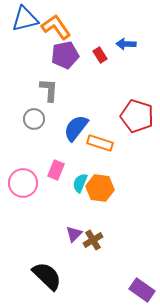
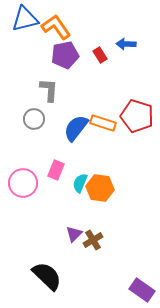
orange rectangle: moved 3 px right, 20 px up
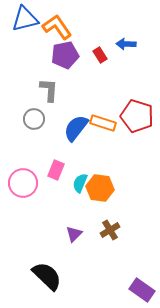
orange L-shape: moved 1 px right
brown cross: moved 17 px right, 10 px up
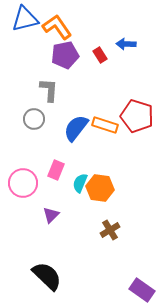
orange rectangle: moved 2 px right, 2 px down
purple triangle: moved 23 px left, 19 px up
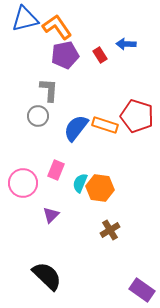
gray circle: moved 4 px right, 3 px up
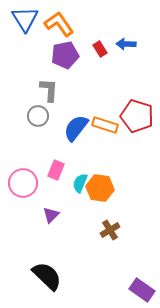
blue triangle: rotated 48 degrees counterclockwise
orange L-shape: moved 2 px right, 3 px up
red rectangle: moved 6 px up
